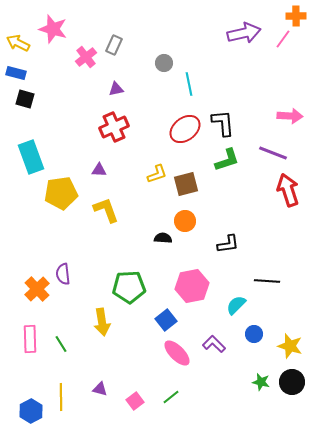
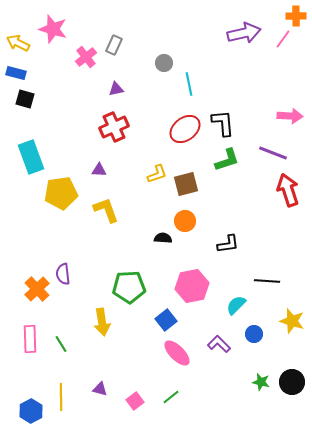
purple L-shape at (214, 344): moved 5 px right
yellow star at (290, 346): moved 2 px right, 25 px up
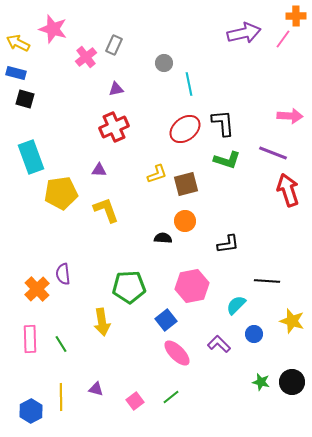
green L-shape at (227, 160): rotated 36 degrees clockwise
purple triangle at (100, 389): moved 4 px left
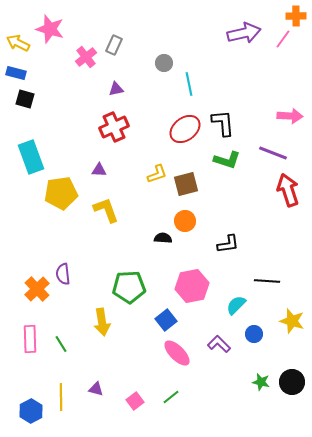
pink star at (53, 29): moved 3 px left
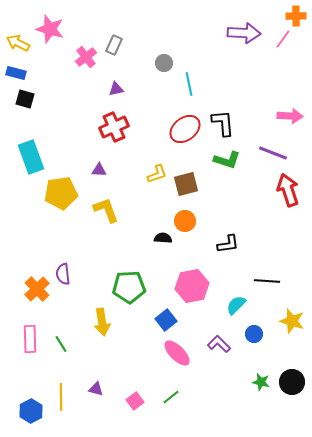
purple arrow at (244, 33): rotated 16 degrees clockwise
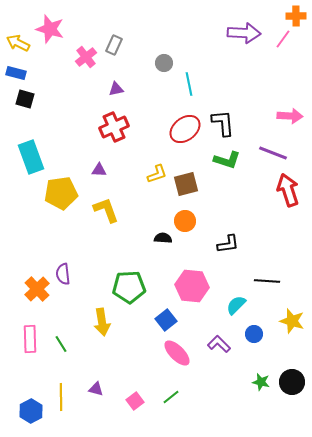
pink hexagon at (192, 286): rotated 16 degrees clockwise
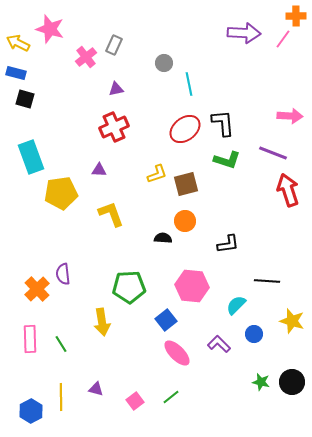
yellow L-shape at (106, 210): moved 5 px right, 4 px down
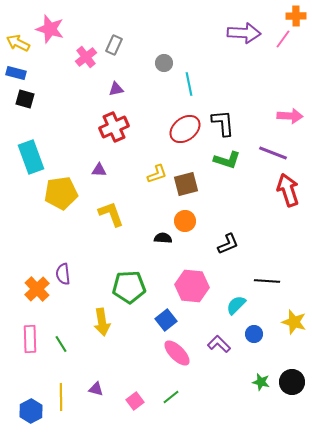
black L-shape at (228, 244): rotated 15 degrees counterclockwise
yellow star at (292, 321): moved 2 px right, 1 px down
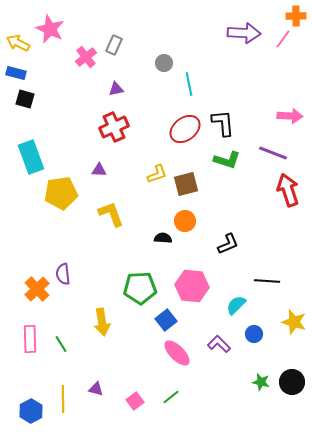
pink star at (50, 29): rotated 8 degrees clockwise
green pentagon at (129, 287): moved 11 px right, 1 px down
yellow line at (61, 397): moved 2 px right, 2 px down
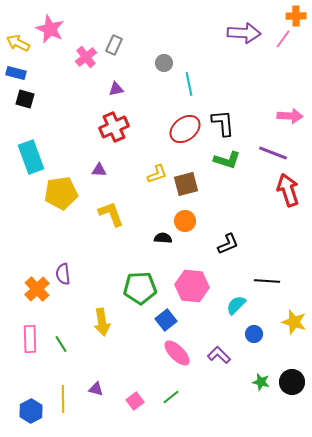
purple L-shape at (219, 344): moved 11 px down
